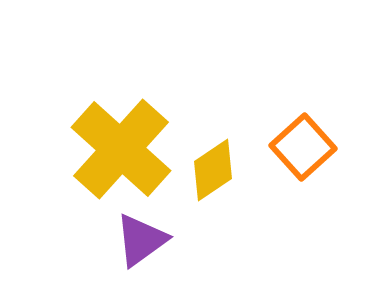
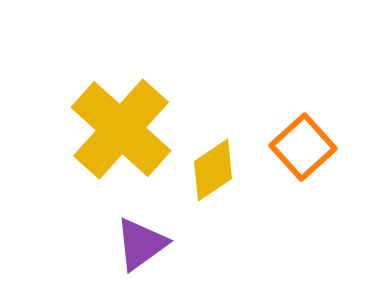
yellow cross: moved 20 px up
purple triangle: moved 4 px down
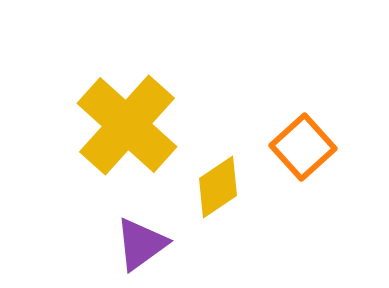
yellow cross: moved 6 px right, 4 px up
yellow diamond: moved 5 px right, 17 px down
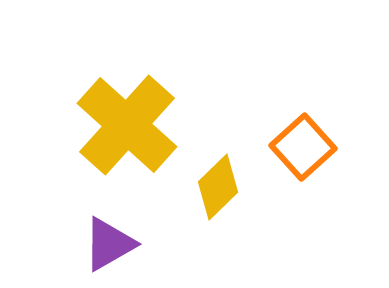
yellow diamond: rotated 10 degrees counterclockwise
purple triangle: moved 32 px left; rotated 6 degrees clockwise
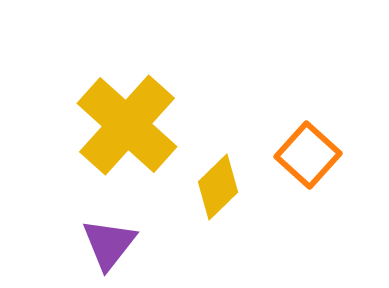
orange square: moved 5 px right, 8 px down; rotated 6 degrees counterclockwise
purple triangle: rotated 22 degrees counterclockwise
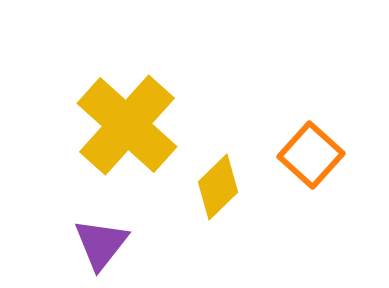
orange square: moved 3 px right
purple triangle: moved 8 px left
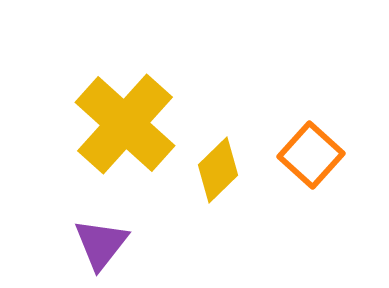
yellow cross: moved 2 px left, 1 px up
yellow diamond: moved 17 px up
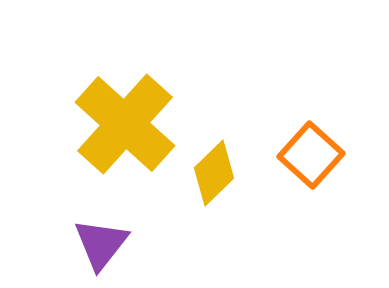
yellow diamond: moved 4 px left, 3 px down
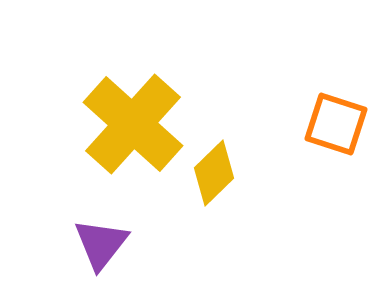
yellow cross: moved 8 px right
orange square: moved 25 px right, 31 px up; rotated 24 degrees counterclockwise
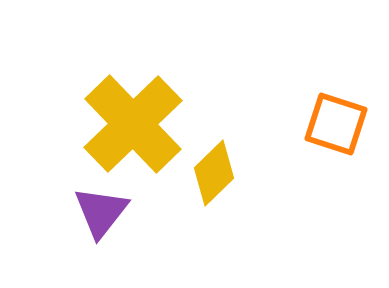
yellow cross: rotated 4 degrees clockwise
purple triangle: moved 32 px up
